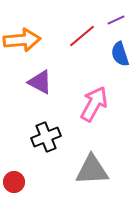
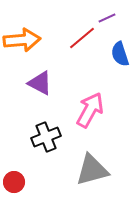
purple line: moved 9 px left, 2 px up
red line: moved 2 px down
purple triangle: moved 1 px down
pink arrow: moved 4 px left, 6 px down
gray triangle: rotated 12 degrees counterclockwise
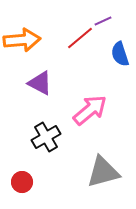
purple line: moved 4 px left, 3 px down
red line: moved 2 px left
pink arrow: rotated 21 degrees clockwise
black cross: rotated 8 degrees counterclockwise
gray triangle: moved 11 px right, 2 px down
red circle: moved 8 px right
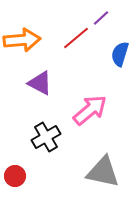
purple line: moved 2 px left, 3 px up; rotated 18 degrees counterclockwise
red line: moved 4 px left
blue semicircle: rotated 35 degrees clockwise
gray triangle: rotated 27 degrees clockwise
red circle: moved 7 px left, 6 px up
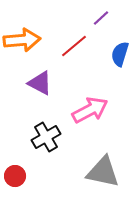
red line: moved 2 px left, 8 px down
pink arrow: rotated 12 degrees clockwise
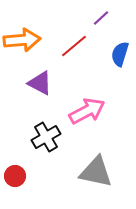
pink arrow: moved 3 px left, 1 px down
gray triangle: moved 7 px left
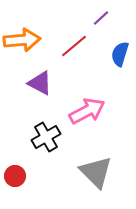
gray triangle: rotated 33 degrees clockwise
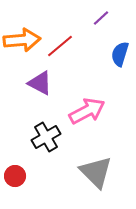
red line: moved 14 px left
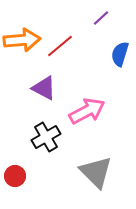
purple triangle: moved 4 px right, 5 px down
